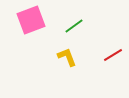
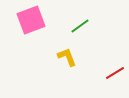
green line: moved 6 px right
red line: moved 2 px right, 18 px down
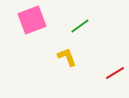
pink square: moved 1 px right
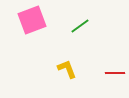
yellow L-shape: moved 12 px down
red line: rotated 30 degrees clockwise
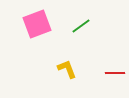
pink square: moved 5 px right, 4 px down
green line: moved 1 px right
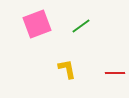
yellow L-shape: rotated 10 degrees clockwise
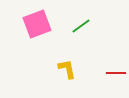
red line: moved 1 px right
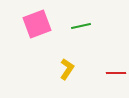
green line: rotated 24 degrees clockwise
yellow L-shape: rotated 45 degrees clockwise
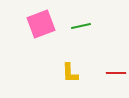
pink square: moved 4 px right
yellow L-shape: moved 3 px right, 4 px down; rotated 145 degrees clockwise
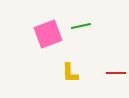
pink square: moved 7 px right, 10 px down
